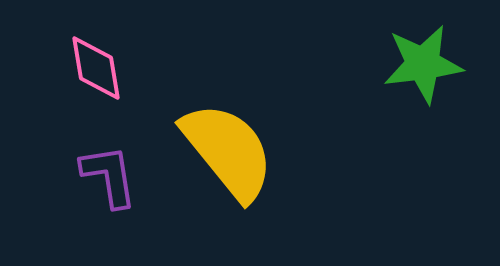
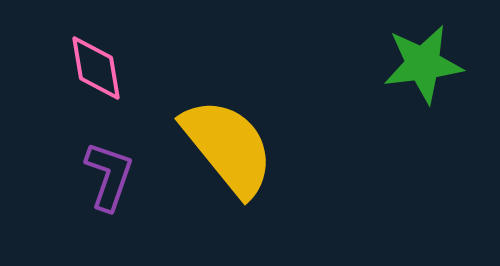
yellow semicircle: moved 4 px up
purple L-shape: rotated 28 degrees clockwise
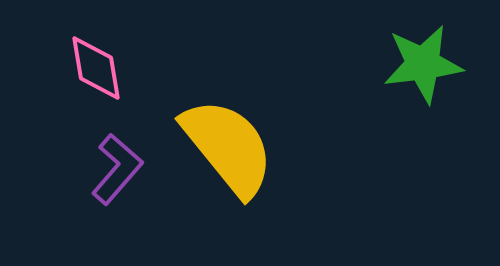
purple L-shape: moved 8 px right, 7 px up; rotated 22 degrees clockwise
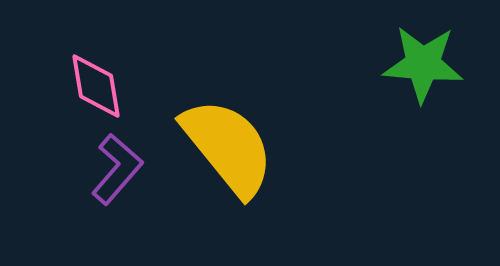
green star: rotated 12 degrees clockwise
pink diamond: moved 18 px down
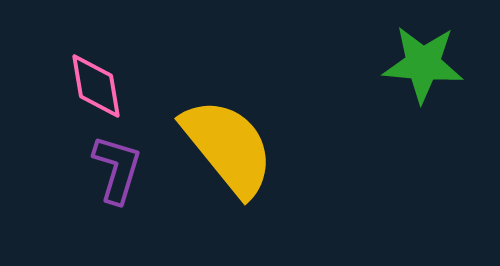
purple L-shape: rotated 24 degrees counterclockwise
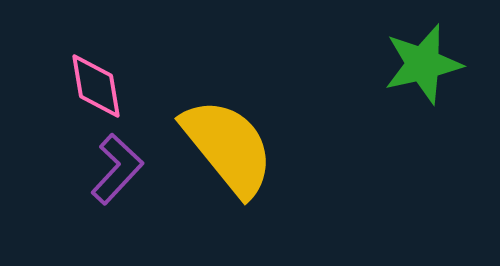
green star: rotated 18 degrees counterclockwise
purple L-shape: rotated 26 degrees clockwise
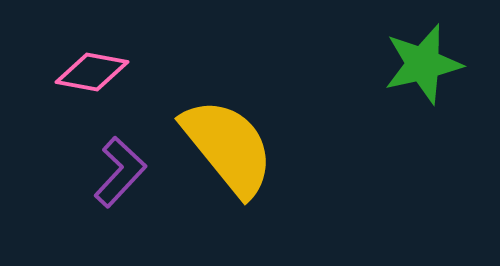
pink diamond: moved 4 px left, 14 px up; rotated 70 degrees counterclockwise
purple L-shape: moved 3 px right, 3 px down
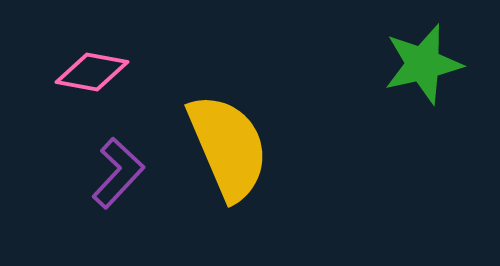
yellow semicircle: rotated 16 degrees clockwise
purple L-shape: moved 2 px left, 1 px down
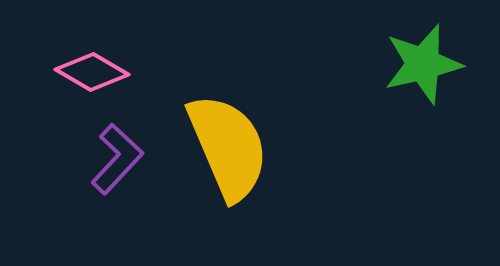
pink diamond: rotated 20 degrees clockwise
purple L-shape: moved 1 px left, 14 px up
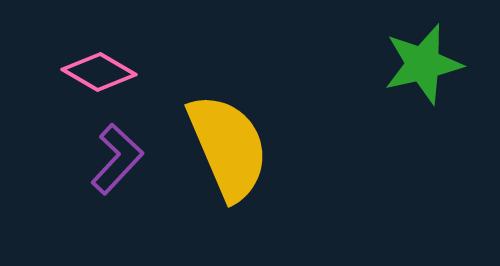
pink diamond: moved 7 px right
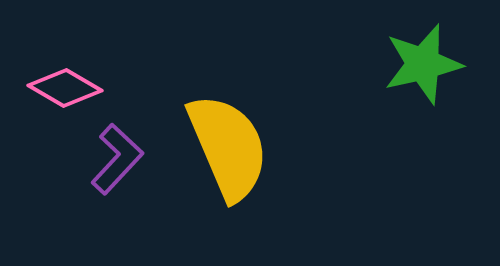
pink diamond: moved 34 px left, 16 px down
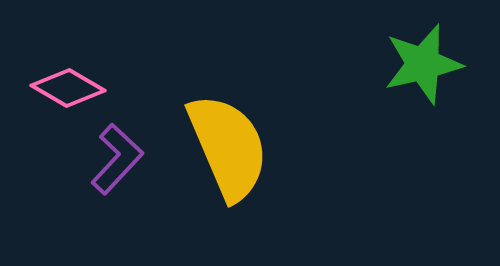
pink diamond: moved 3 px right
